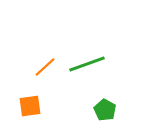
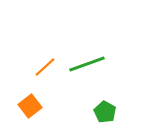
orange square: rotated 30 degrees counterclockwise
green pentagon: moved 2 px down
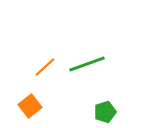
green pentagon: rotated 25 degrees clockwise
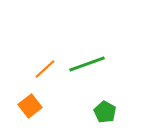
orange line: moved 2 px down
green pentagon: rotated 25 degrees counterclockwise
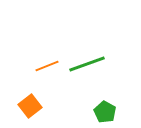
orange line: moved 2 px right, 3 px up; rotated 20 degrees clockwise
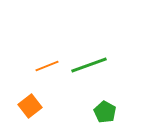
green line: moved 2 px right, 1 px down
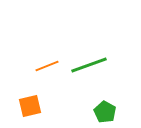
orange square: rotated 25 degrees clockwise
